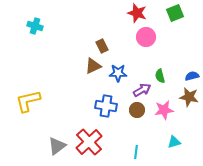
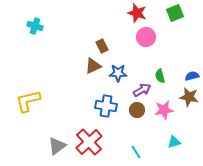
cyan line: rotated 40 degrees counterclockwise
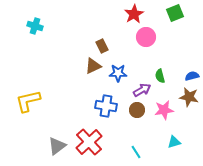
red star: moved 3 px left, 1 px down; rotated 24 degrees clockwise
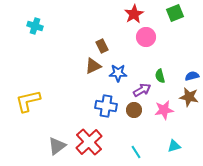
brown circle: moved 3 px left
cyan triangle: moved 4 px down
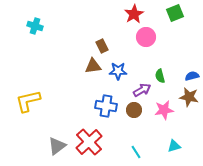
brown triangle: rotated 18 degrees clockwise
blue star: moved 2 px up
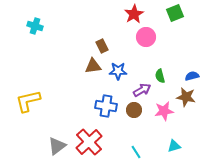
brown star: moved 3 px left
pink star: moved 1 px down
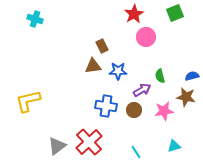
cyan cross: moved 7 px up
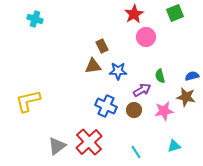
blue cross: rotated 15 degrees clockwise
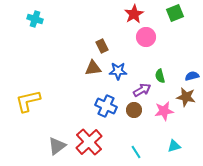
brown triangle: moved 2 px down
